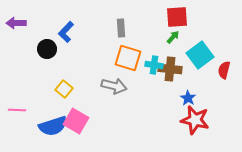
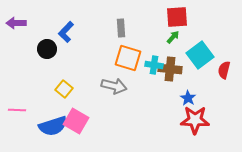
red star: rotated 12 degrees counterclockwise
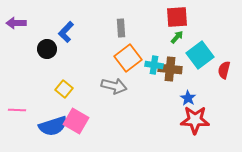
green arrow: moved 4 px right
orange square: rotated 36 degrees clockwise
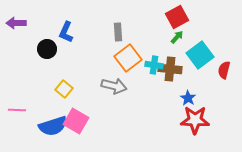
red square: rotated 25 degrees counterclockwise
gray rectangle: moved 3 px left, 4 px down
blue L-shape: rotated 20 degrees counterclockwise
